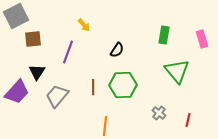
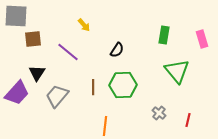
gray square: rotated 30 degrees clockwise
purple line: rotated 70 degrees counterclockwise
black triangle: moved 1 px down
purple trapezoid: moved 1 px down
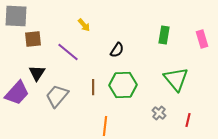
green triangle: moved 1 px left, 8 px down
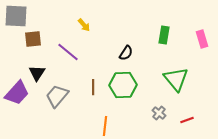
black semicircle: moved 9 px right, 3 px down
red line: moved 1 px left; rotated 56 degrees clockwise
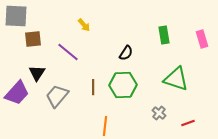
green rectangle: rotated 18 degrees counterclockwise
green triangle: rotated 32 degrees counterclockwise
red line: moved 1 px right, 3 px down
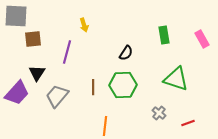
yellow arrow: rotated 24 degrees clockwise
pink rectangle: rotated 12 degrees counterclockwise
purple line: moved 1 px left; rotated 65 degrees clockwise
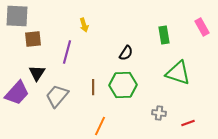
gray square: moved 1 px right
pink rectangle: moved 12 px up
green triangle: moved 2 px right, 6 px up
gray cross: rotated 32 degrees counterclockwise
orange line: moved 5 px left; rotated 18 degrees clockwise
